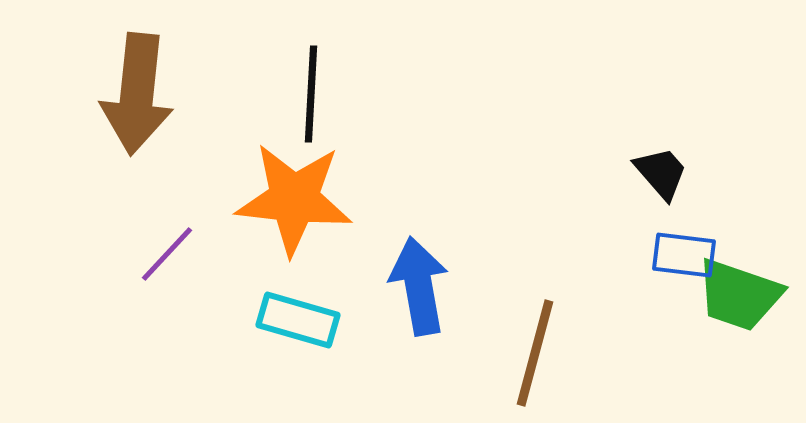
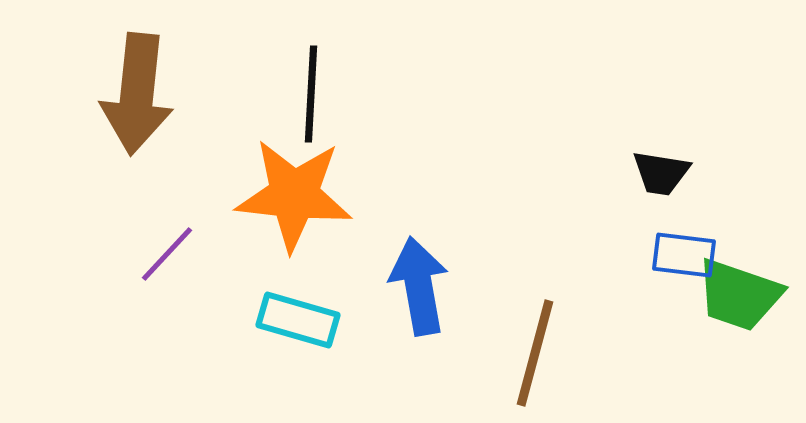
black trapezoid: rotated 140 degrees clockwise
orange star: moved 4 px up
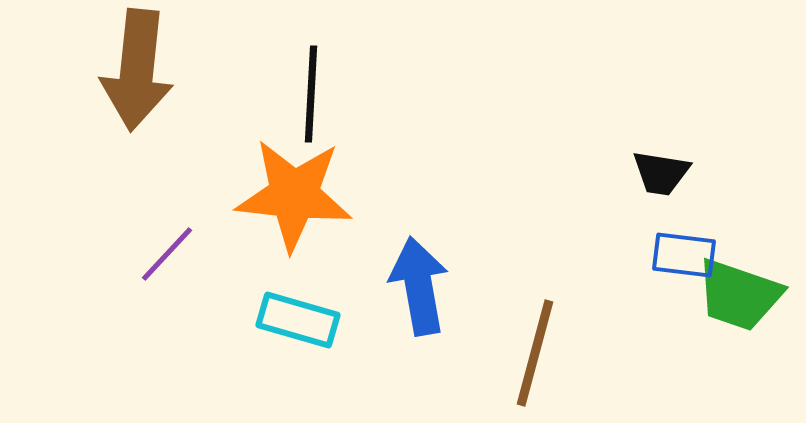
brown arrow: moved 24 px up
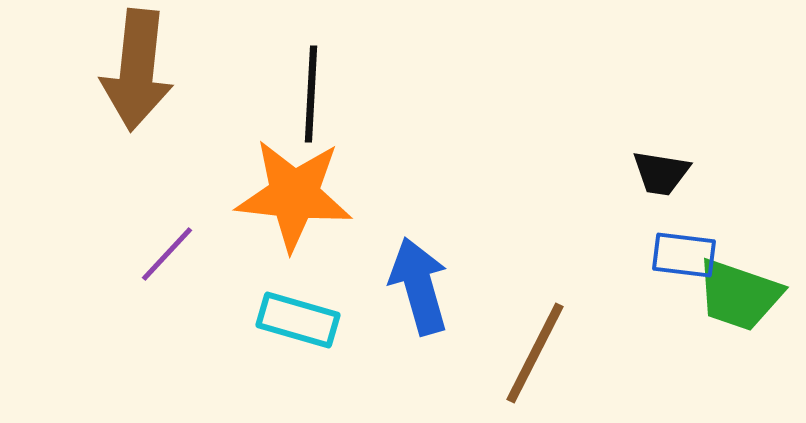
blue arrow: rotated 6 degrees counterclockwise
brown line: rotated 12 degrees clockwise
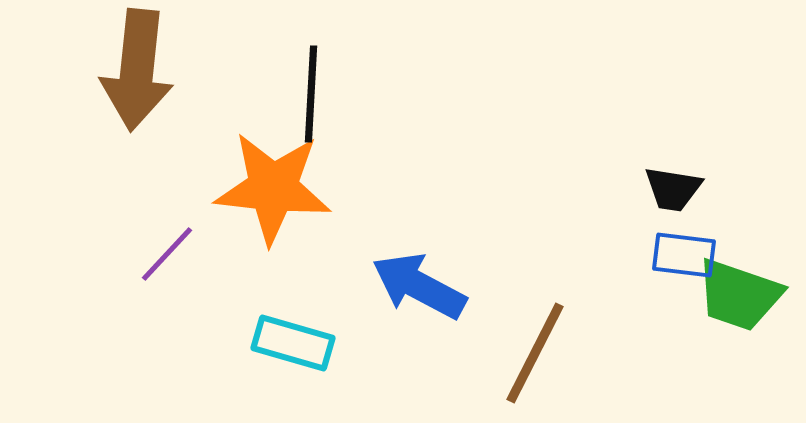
black trapezoid: moved 12 px right, 16 px down
orange star: moved 21 px left, 7 px up
blue arrow: rotated 46 degrees counterclockwise
cyan rectangle: moved 5 px left, 23 px down
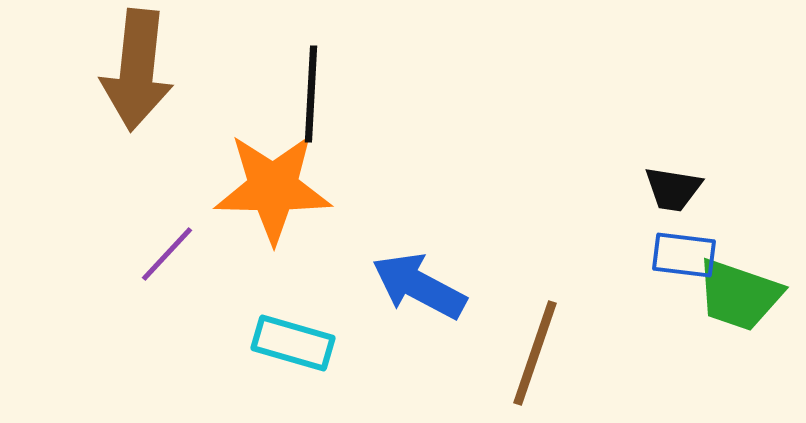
orange star: rotated 5 degrees counterclockwise
brown line: rotated 8 degrees counterclockwise
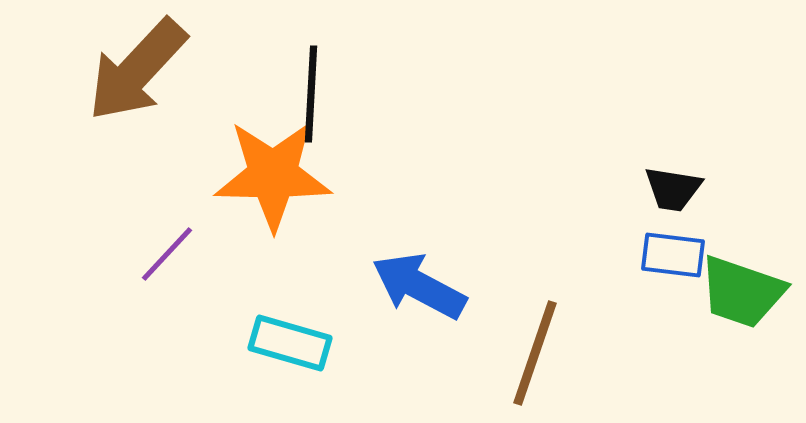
brown arrow: rotated 37 degrees clockwise
orange star: moved 13 px up
blue rectangle: moved 11 px left
green trapezoid: moved 3 px right, 3 px up
cyan rectangle: moved 3 px left
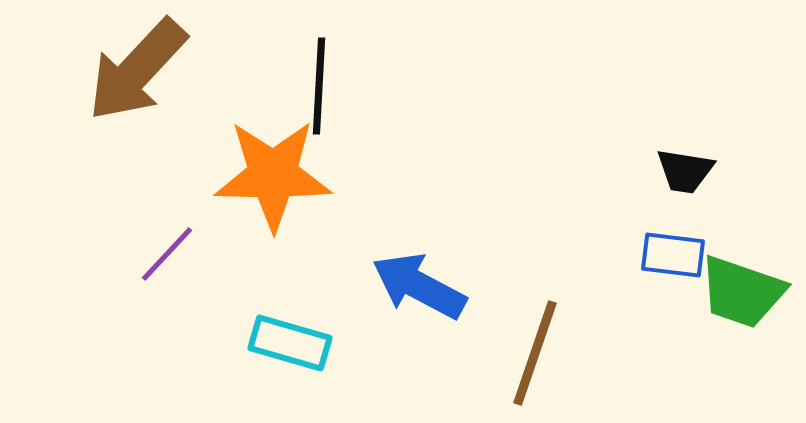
black line: moved 8 px right, 8 px up
black trapezoid: moved 12 px right, 18 px up
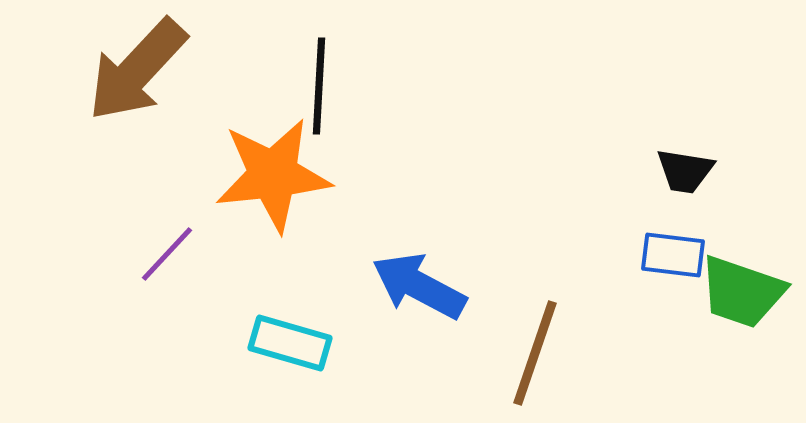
orange star: rotated 7 degrees counterclockwise
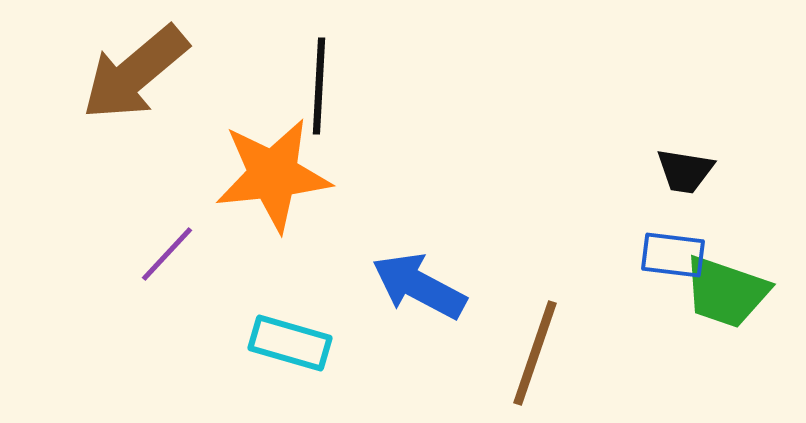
brown arrow: moved 2 px left, 3 px down; rotated 7 degrees clockwise
green trapezoid: moved 16 px left
